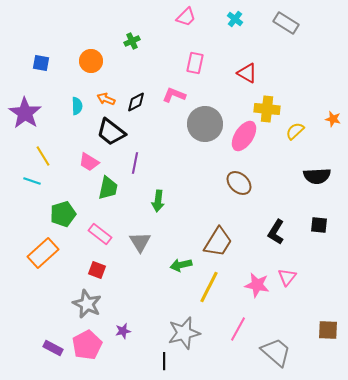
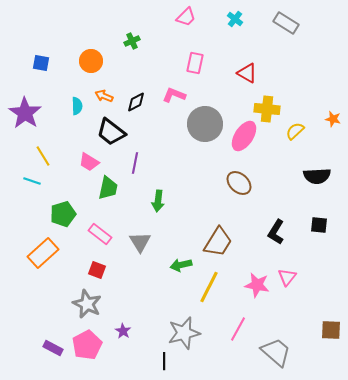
orange arrow at (106, 99): moved 2 px left, 3 px up
brown square at (328, 330): moved 3 px right
purple star at (123, 331): rotated 28 degrees counterclockwise
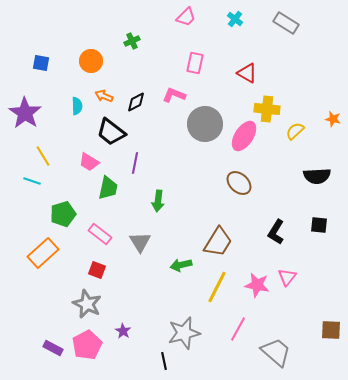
yellow line at (209, 287): moved 8 px right
black line at (164, 361): rotated 12 degrees counterclockwise
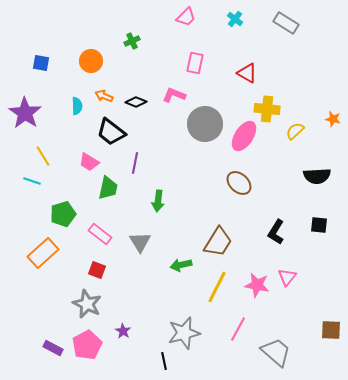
black diamond at (136, 102): rotated 50 degrees clockwise
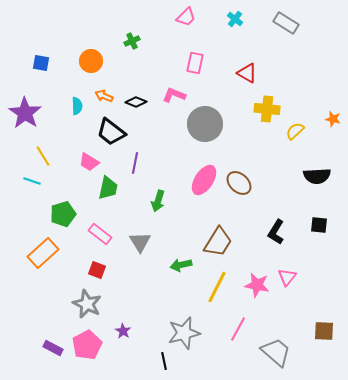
pink ellipse at (244, 136): moved 40 px left, 44 px down
green arrow at (158, 201): rotated 10 degrees clockwise
brown square at (331, 330): moved 7 px left, 1 px down
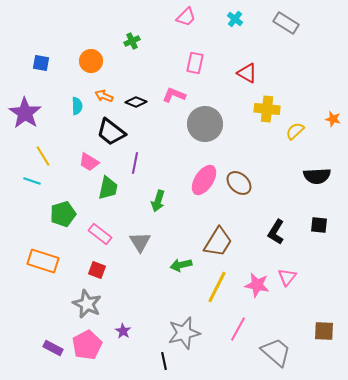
orange rectangle at (43, 253): moved 8 px down; rotated 60 degrees clockwise
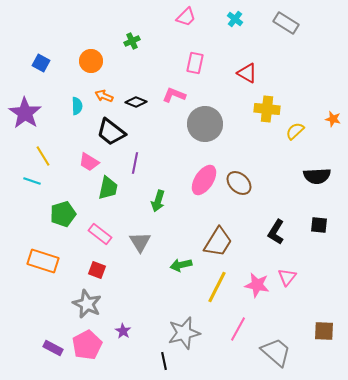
blue square at (41, 63): rotated 18 degrees clockwise
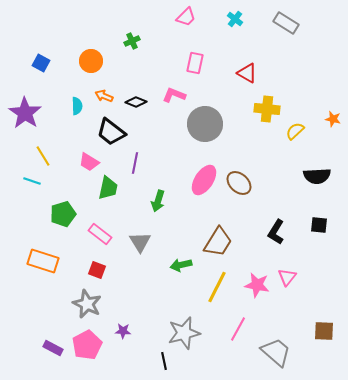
purple star at (123, 331): rotated 28 degrees counterclockwise
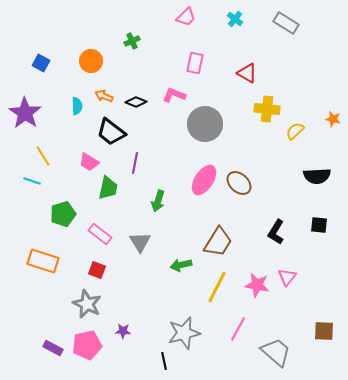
pink pentagon at (87, 345): rotated 16 degrees clockwise
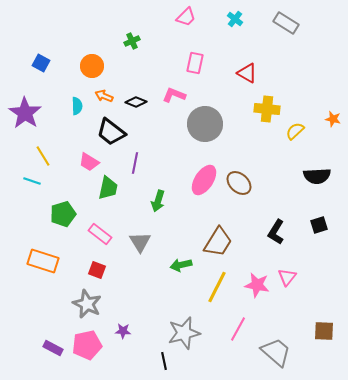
orange circle at (91, 61): moved 1 px right, 5 px down
black square at (319, 225): rotated 24 degrees counterclockwise
